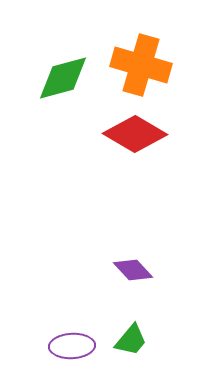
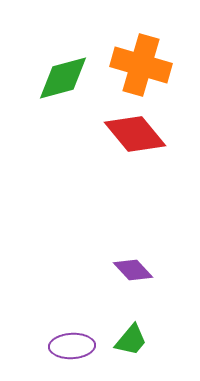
red diamond: rotated 20 degrees clockwise
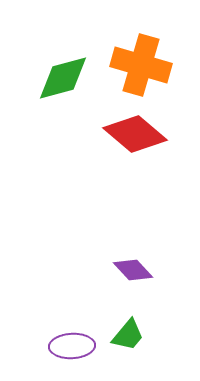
red diamond: rotated 10 degrees counterclockwise
green trapezoid: moved 3 px left, 5 px up
